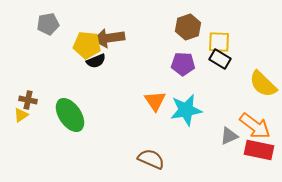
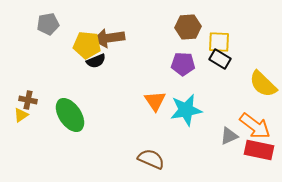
brown hexagon: rotated 15 degrees clockwise
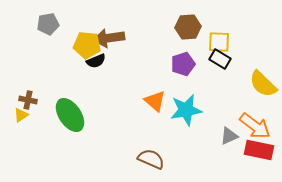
purple pentagon: rotated 20 degrees counterclockwise
orange triangle: rotated 15 degrees counterclockwise
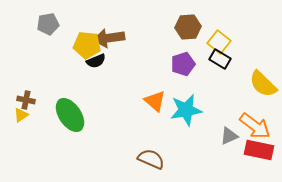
yellow square: rotated 35 degrees clockwise
brown cross: moved 2 px left
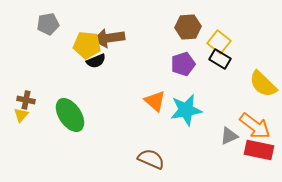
yellow triangle: rotated 14 degrees counterclockwise
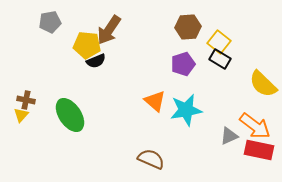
gray pentagon: moved 2 px right, 2 px up
brown arrow: moved 8 px up; rotated 48 degrees counterclockwise
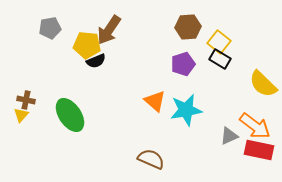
gray pentagon: moved 6 px down
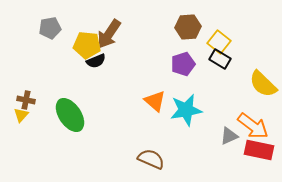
brown arrow: moved 4 px down
orange arrow: moved 2 px left
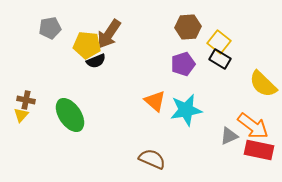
brown semicircle: moved 1 px right
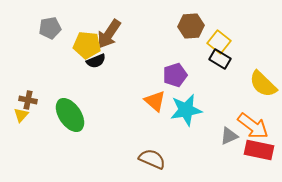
brown hexagon: moved 3 px right, 1 px up
purple pentagon: moved 8 px left, 11 px down
brown cross: moved 2 px right
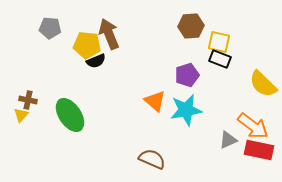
gray pentagon: rotated 15 degrees clockwise
brown arrow: rotated 124 degrees clockwise
yellow square: rotated 25 degrees counterclockwise
black rectangle: rotated 10 degrees counterclockwise
purple pentagon: moved 12 px right
gray triangle: moved 1 px left, 4 px down
